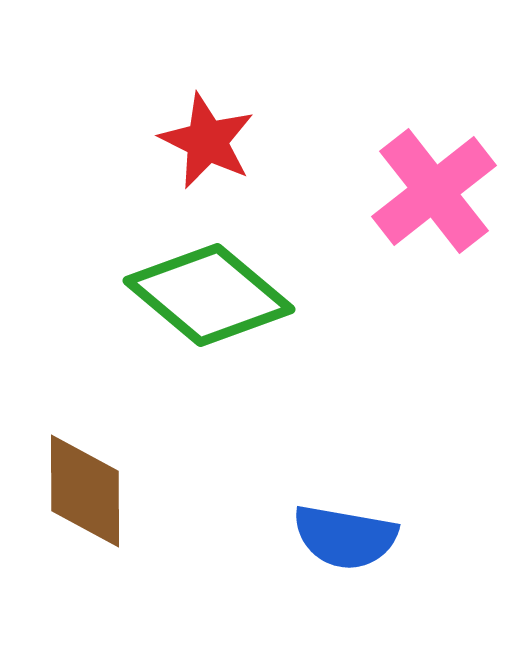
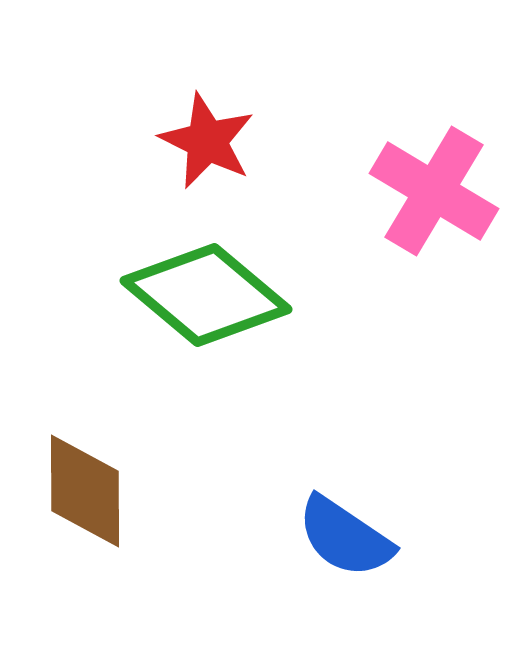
pink cross: rotated 21 degrees counterclockwise
green diamond: moved 3 px left
blue semicircle: rotated 24 degrees clockwise
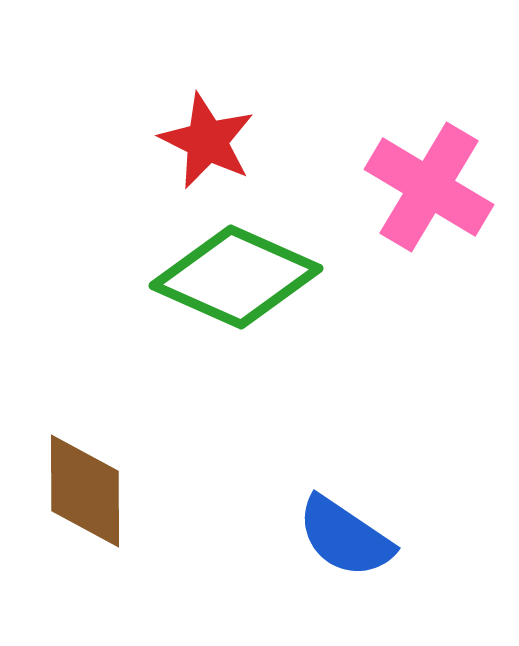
pink cross: moved 5 px left, 4 px up
green diamond: moved 30 px right, 18 px up; rotated 16 degrees counterclockwise
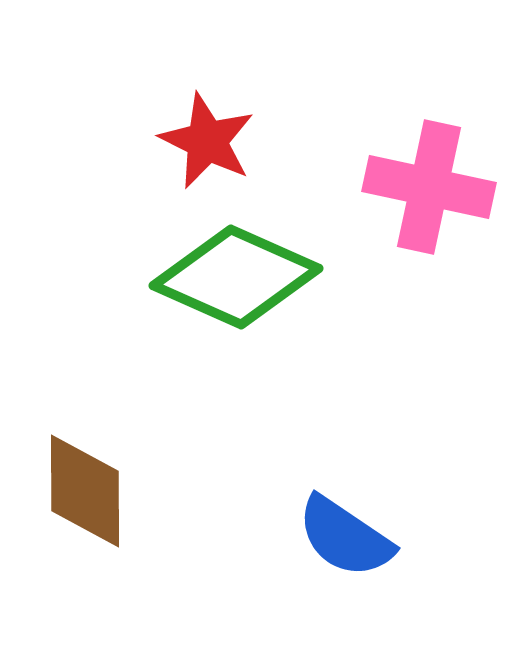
pink cross: rotated 19 degrees counterclockwise
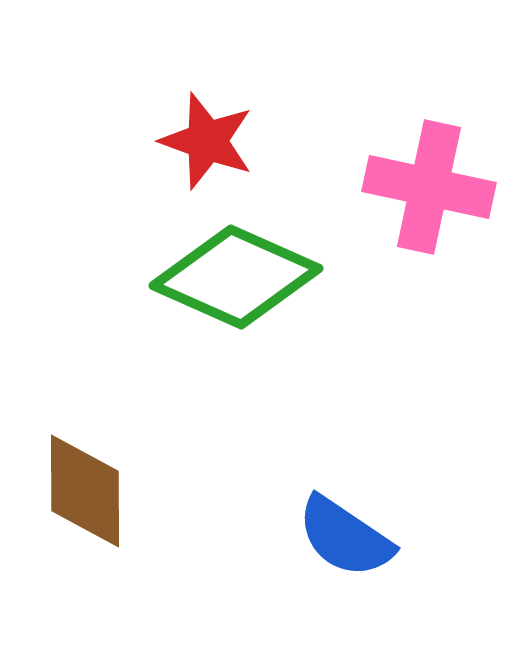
red star: rotated 6 degrees counterclockwise
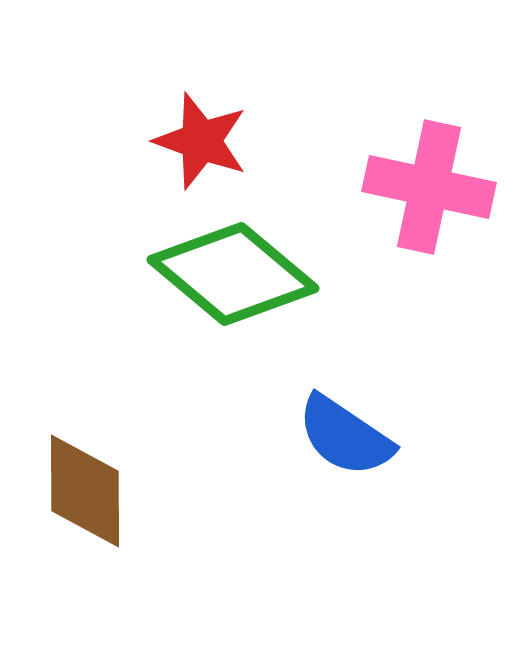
red star: moved 6 px left
green diamond: moved 3 px left, 3 px up; rotated 16 degrees clockwise
blue semicircle: moved 101 px up
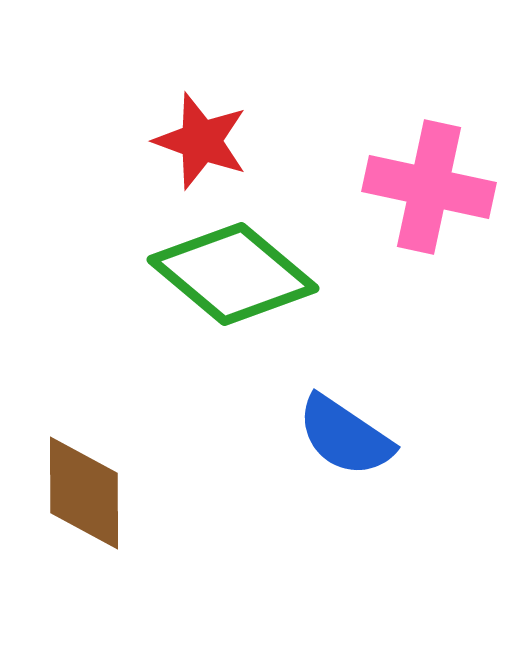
brown diamond: moved 1 px left, 2 px down
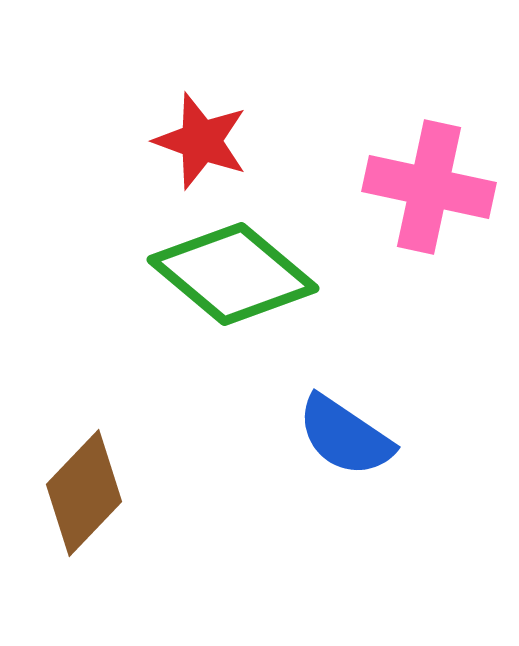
brown diamond: rotated 44 degrees clockwise
